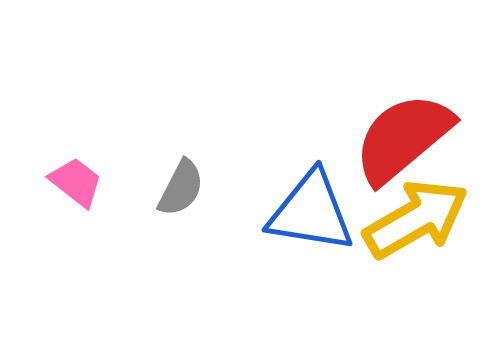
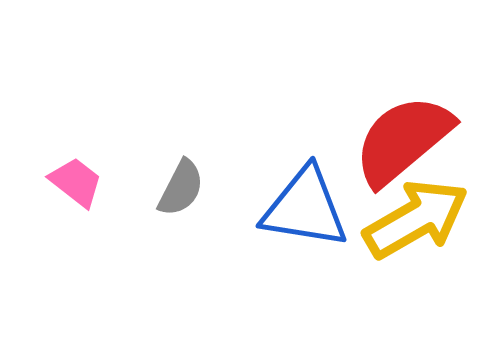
red semicircle: moved 2 px down
blue triangle: moved 6 px left, 4 px up
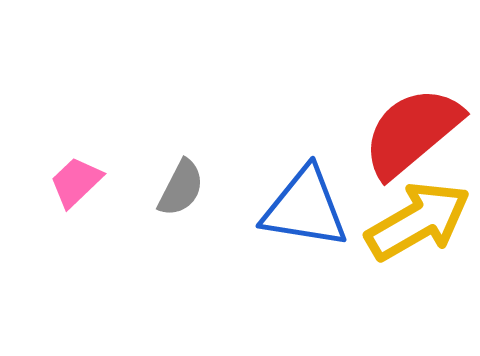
red semicircle: moved 9 px right, 8 px up
pink trapezoid: rotated 82 degrees counterclockwise
yellow arrow: moved 2 px right, 2 px down
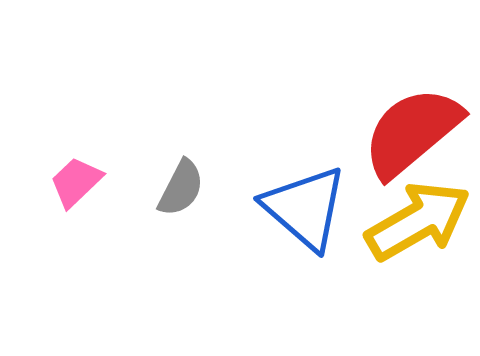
blue triangle: rotated 32 degrees clockwise
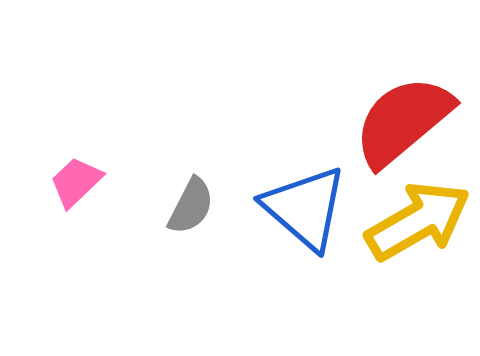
red semicircle: moved 9 px left, 11 px up
gray semicircle: moved 10 px right, 18 px down
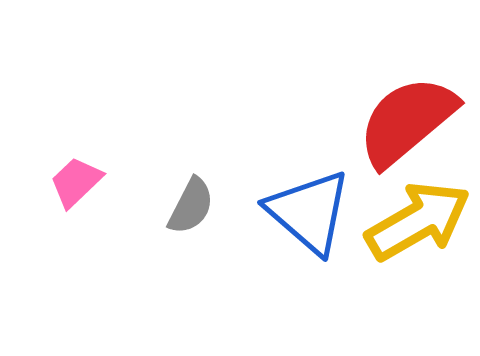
red semicircle: moved 4 px right
blue triangle: moved 4 px right, 4 px down
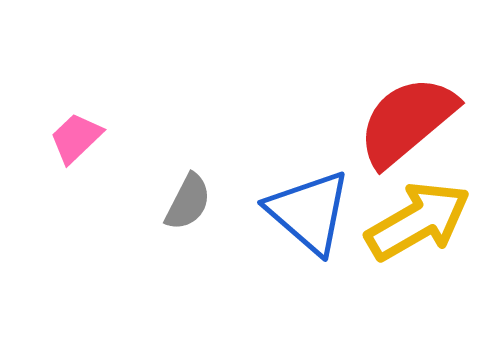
pink trapezoid: moved 44 px up
gray semicircle: moved 3 px left, 4 px up
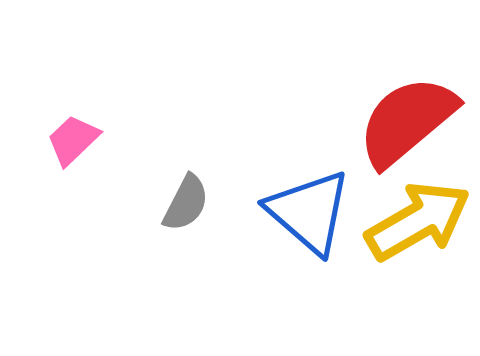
pink trapezoid: moved 3 px left, 2 px down
gray semicircle: moved 2 px left, 1 px down
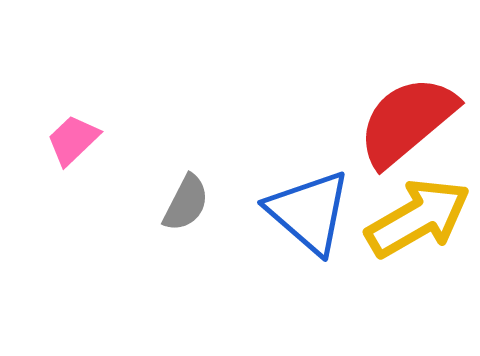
yellow arrow: moved 3 px up
